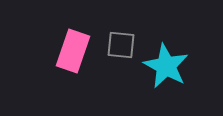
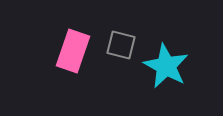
gray square: rotated 8 degrees clockwise
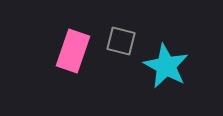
gray square: moved 4 px up
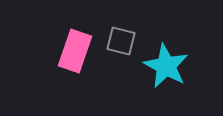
pink rectangle: moved 2 px right
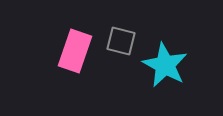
cyan star: moved 1 px left, 1 px up
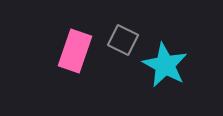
gray square: moved 2 px right, 1 px up; rotated 12 degrees clockwise
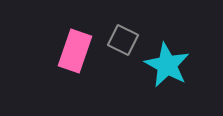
cyan star: moved 2 px right
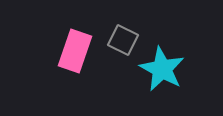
cyan star: moved 5 px left, 4 px down
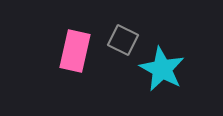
pink rectangle: rotated 6 degrees counterclockwise
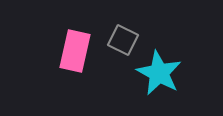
cyan star: moved 3 px left, 4 px down
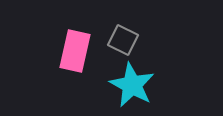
cyan star: moved 27 px left, 12 px down
